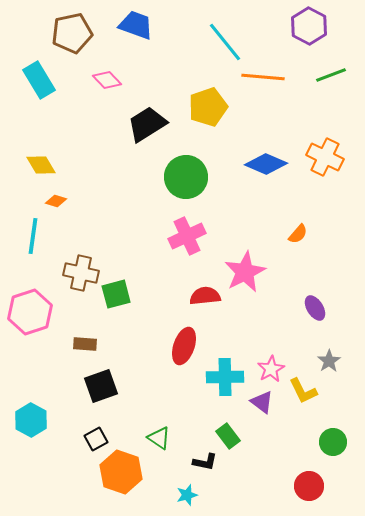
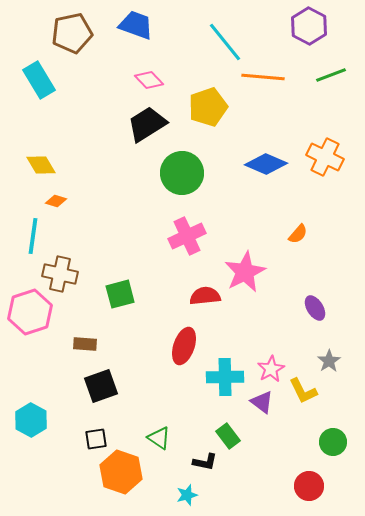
pink diamond at (107, 80): moved 42 px right
green circle at (186, 177): moved 4 px left, 4 px up
brown cross at (81, 273): moved 21 px left, 1 px down
green square at (116, 294): moved 4 px right
black square at (96, 439): rotated 20 degrees clockwise
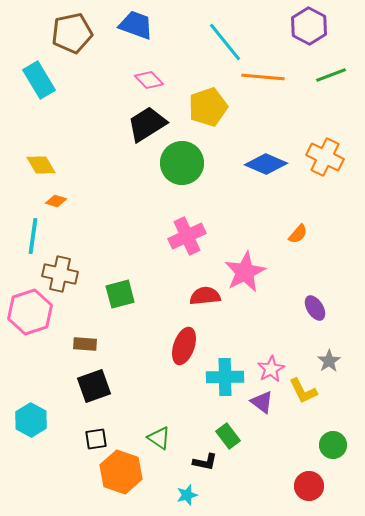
green circle at (182, 173): moved 10 px up
black square at (101, 386): moved 7 px left
green circle at (333, 442): moved 3 px down
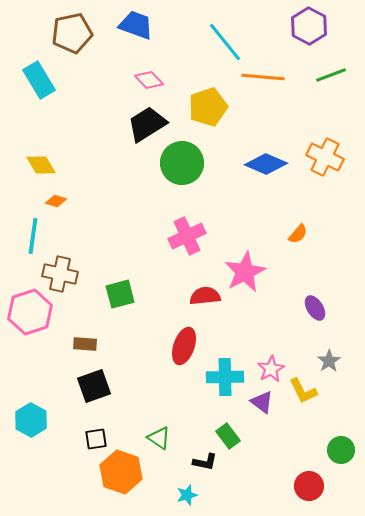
green circle at (333, 445): moved 8 px right, 5 px down
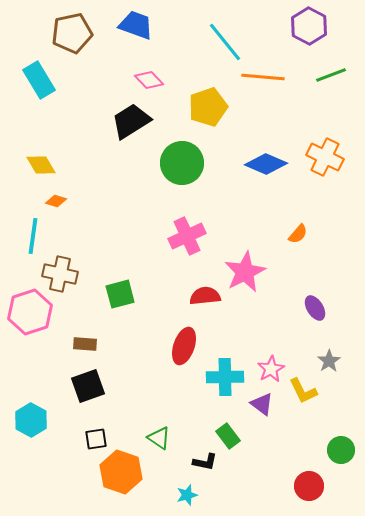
black trapezoid at (147, 124): moved 16 px left, 3 px up
black square at (94, 386): moved 6 px left
purple triangle at (262, 402): moved 2 px down
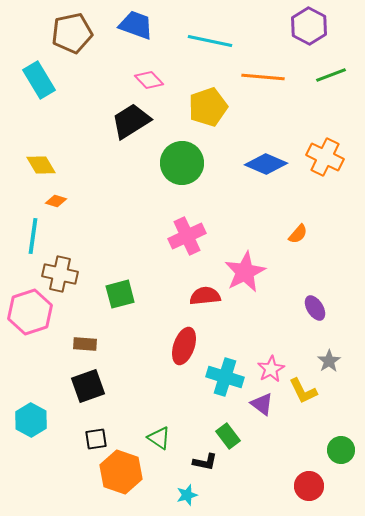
cyan line at (225, 42): moved 15 px left, 1 px up; rotated 39 degrees counterclockwise
cyan cross at (225, 377): rotated 18 degrees clockwise
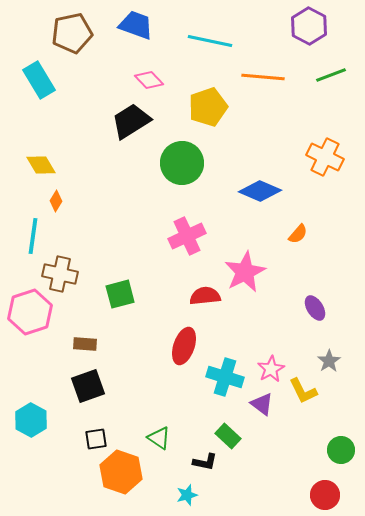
blue diamond at (266, 164): moved 6 px left, 27 px down
orange diamond at (56, 201): rotated 75 degrees counterclockwise
green rectangle at (228, 436): rotated 10 degrees counterclockwise
red circle at (309, 486): moved 16 px right, 9 px down
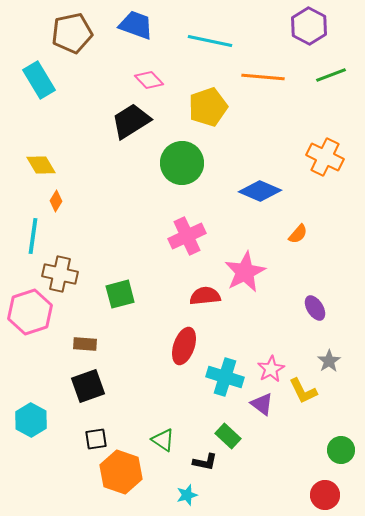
green triangle at (159, 438): moved 4 px right, 2 px down
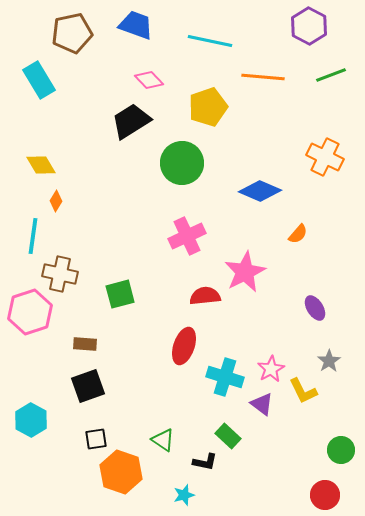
cyan star at (187, 495): moved 3 px left
